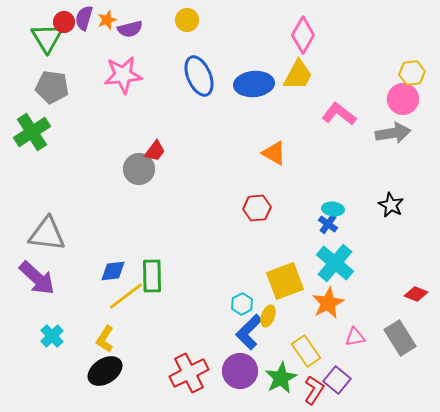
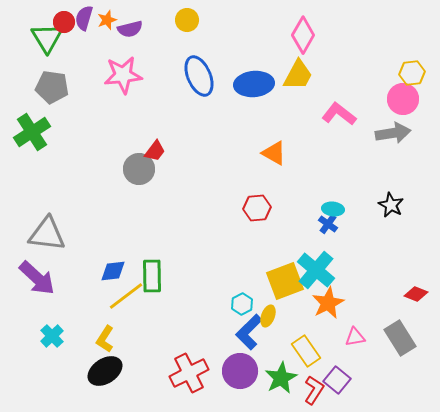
cyan cross at (335, 263): moved 19 px left, 7 px down
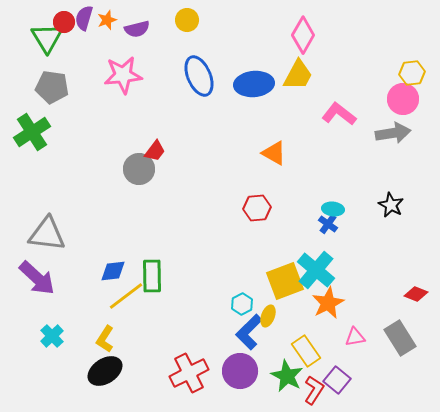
purple semicircle at (130, 29): moved 7 px right
green star at (281, 378): moved 6 px right, 2 px up; rotated 16 degrees counterclockwise
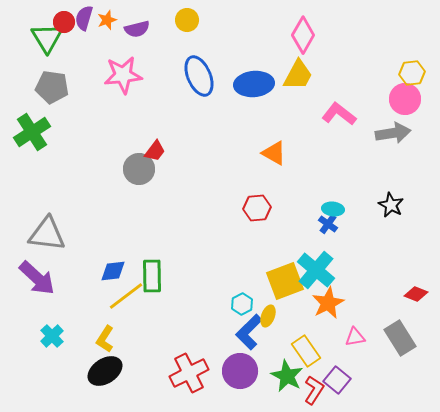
pink circle at (403, 99): moved 2 px right
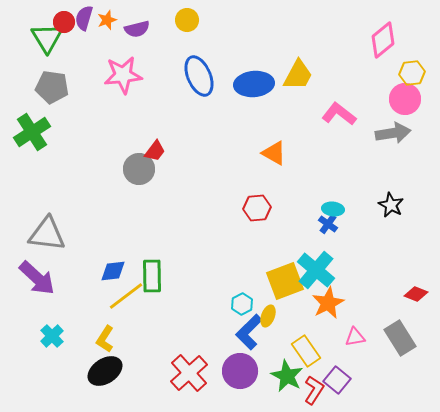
pink diamond at (303, 35): moved 80 px right, 5 px down; rotated 21 degrees clockwise
red cross at (189, 373): rotated 15 degrees counterclockwise
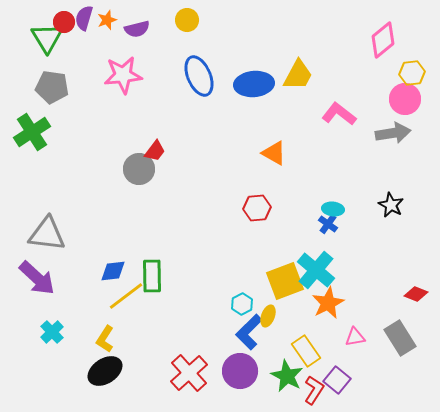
cyan cross at (52, 336): moved 4 px up
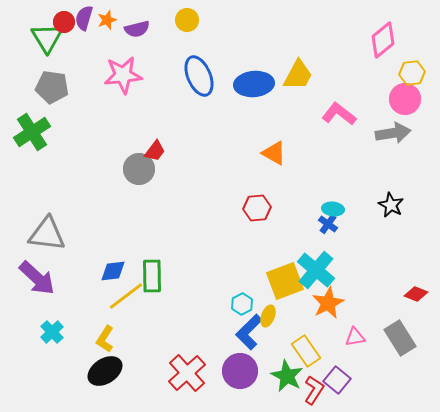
red cross at (189, 373): moved 2 px left
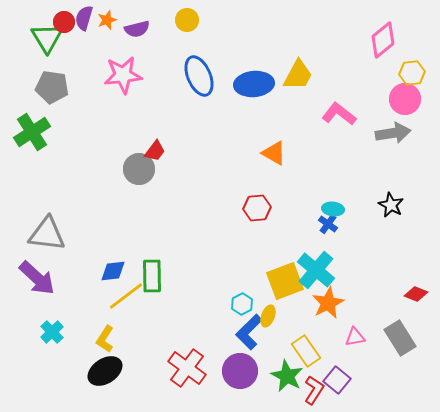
red cross at (187, 373): moved 5 px up; rotated 12 degrees counterclockwise
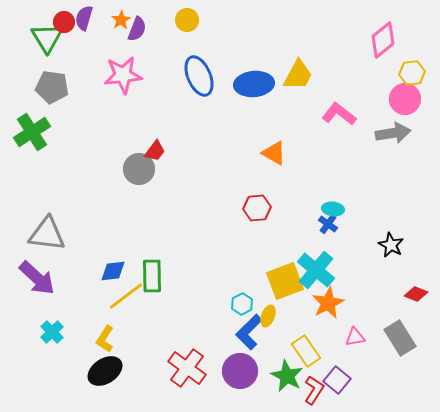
orange star at (107, 20): moved 14 px right; rotated 12 degrees counterclockwise
purple semicircle at (137, 29): rotated 55 degrees counterclockwise
black star at (391, 205): moved 40 px down
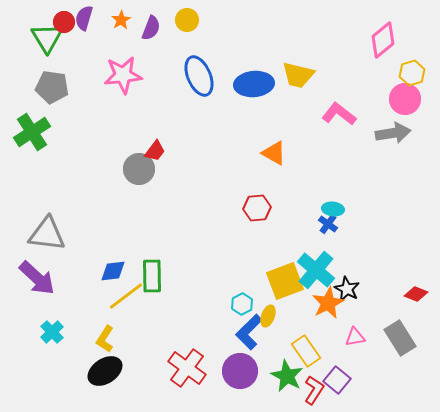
purple semicircle at (137, 29): moved 14 px right, 1 px up
yellow hexagon at (412, 73): rotated 10 degrees counterclockwise
yellow trapezoid at (298, 75): rotated 76 degrees clockwise
black star at (391, 245): moved 44 px left, 44 px down
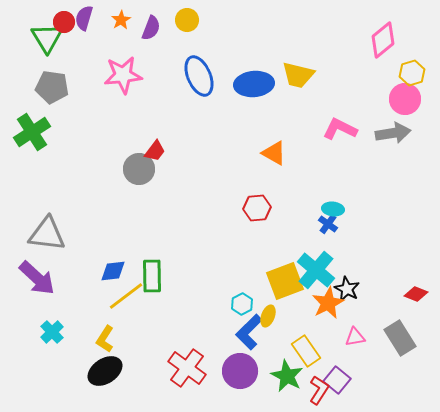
pink L-shape at (339, 114): moved 1 px right, 15 px down; rotated 12 degrees counterclockwise
red L-shape at (314, 390): moved 5 px right
